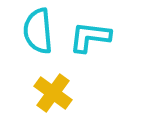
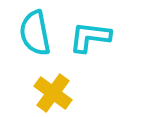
cyan semicircle: moved 3 px left, 2 px down; rotated 6 degrees counterclockwise
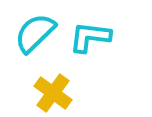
cyan semicircle: rotated 57 degrees clockwise
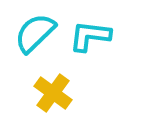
cyan L-shape: moved 1 px up
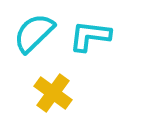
cyan semicircle: moved 1 px left
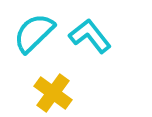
cyan L-shape: rotated 45 degrees clockwise
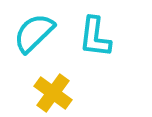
cyan L-shape: moved 5 px right, 1 px down; rotated 135 degrees counterclockwise
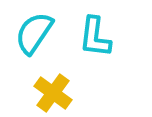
cyan semicircle: rotated 12 degrees counterclockwise
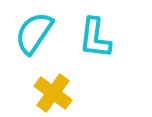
cyan L-shape: moved 1 px down
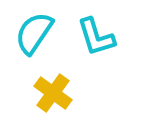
cyan L-shape: moved 1 px right, 1 px up; rotated 24 degrees counterclockwise
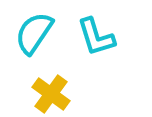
yellow cross: moved 2 px left, 1 px down
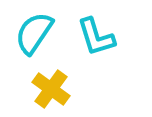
yellow cross: moved 5 px up
